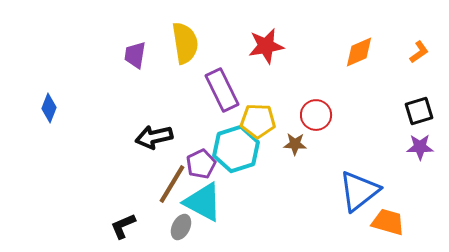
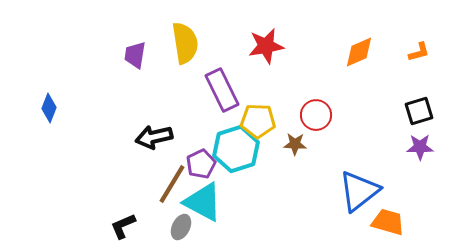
orange L-shape: rotated 20 degrees clockwise
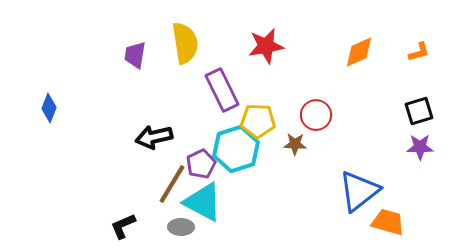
gray ellipse: rotated 65 degrees clockwise
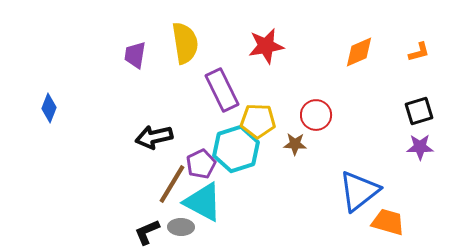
black L-shape: moved 24 px right, 6 px down
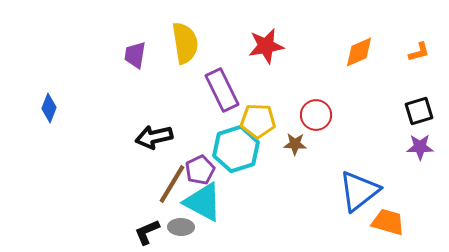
purple pentagon: moved 1 px left, 6 px down
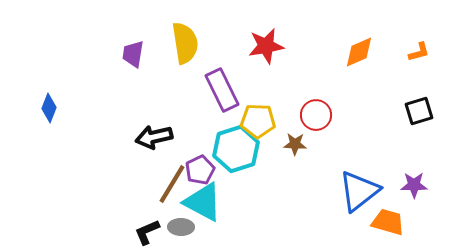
purple trapezoid: moved 2 px left, 1 px up
purple star: moved 6 px left, 38 px down
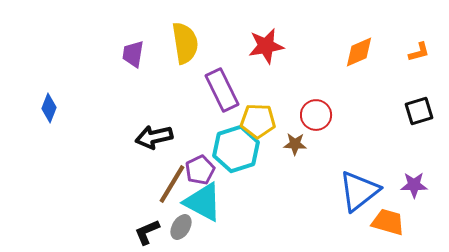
gray ellipse: rotated 60 degrees counterclockwise
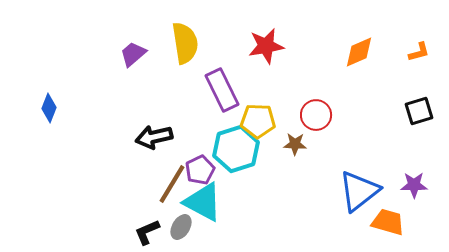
purple trapezoid: rotated 40 degrees clockwise
